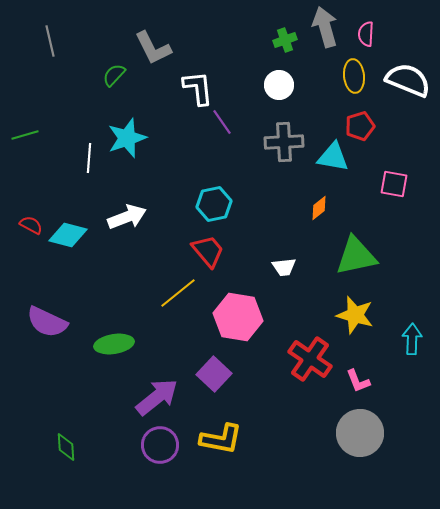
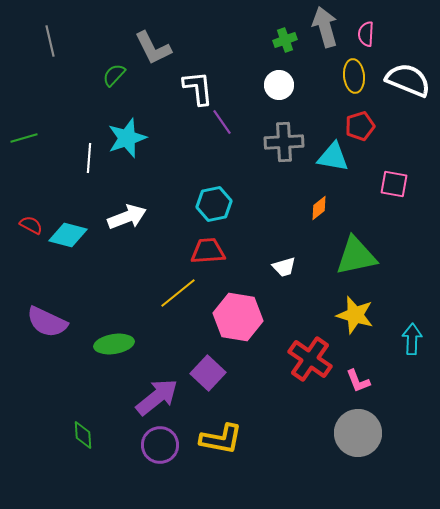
green line: moved 1 px left, 3 px down
red trapezoid: rotated 54 degrees counterclockwise
white trapezoid: rotated 10 degrees counterclockwise
purple square: moved 6 px left, 1 px up
gray circle: moved 2 px left
green diamond: moved 17 px right, 12 px up
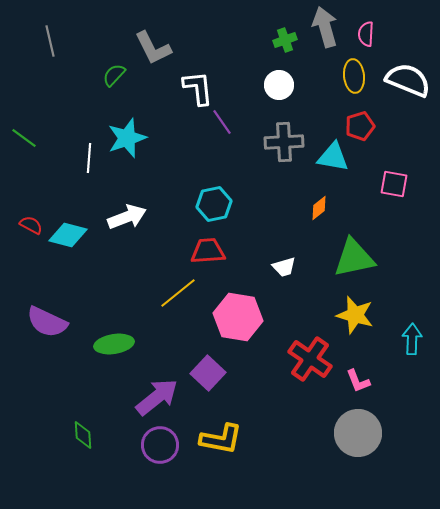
green line: rotated 52 degrees clockwise
green triangle: moved 2 px left, 2 px down
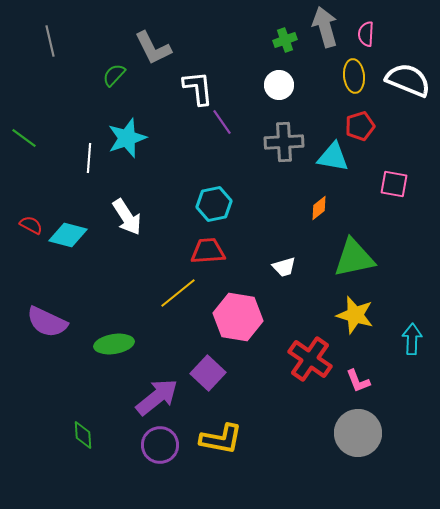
white arrow: rotated 78 degrees clockwise
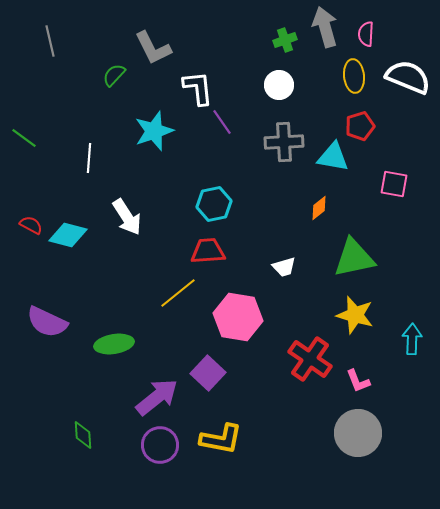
white semicircle: moved 3 px up
cyan star: moved 27 px right, 7 px up
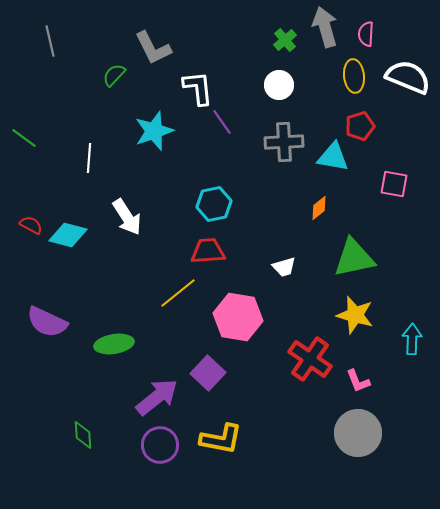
green cross: rotated 20 degrees counterclockwise
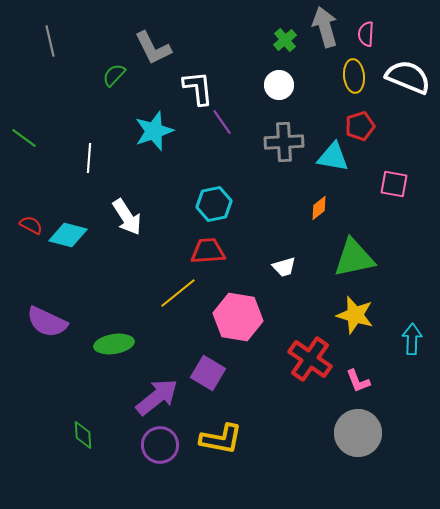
purple square: rotated 12 degrees counterclockwise
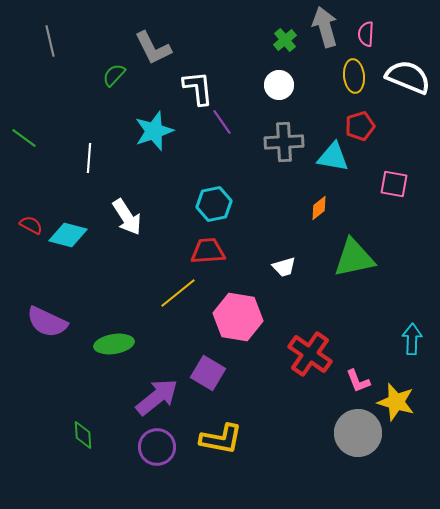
yellow star: moved 41 px right, 87 px down
red cross: moved 5 px up
purple circle: moved 3 px left, 2 px down
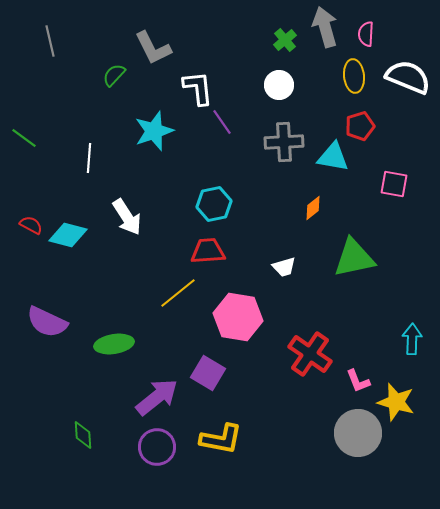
orange diamond: moved 6 px left
